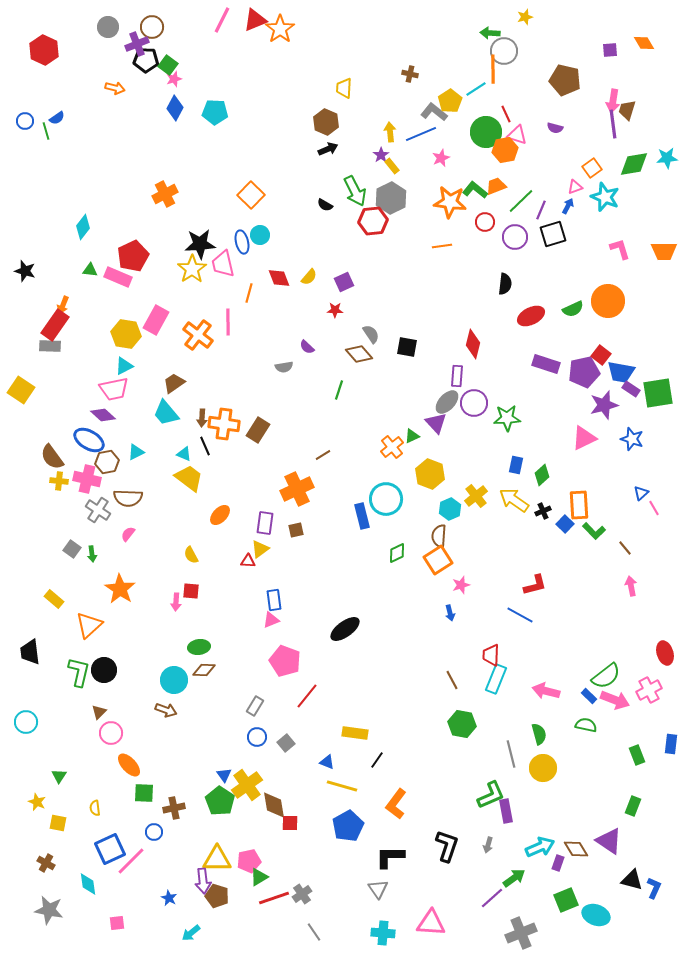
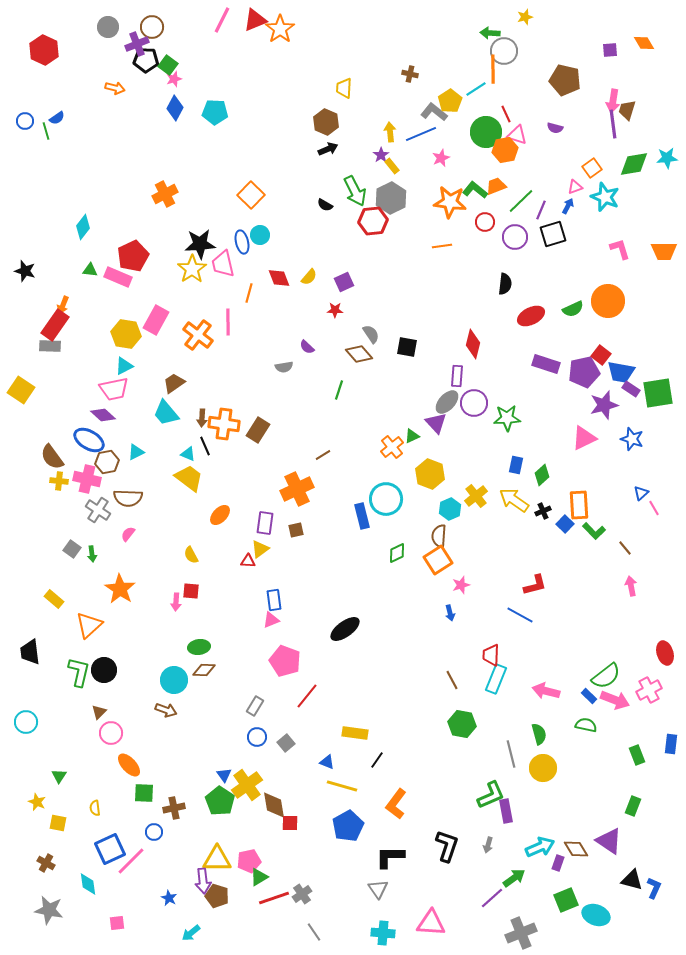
cyan triangle at (184, 454): moved 4 px right
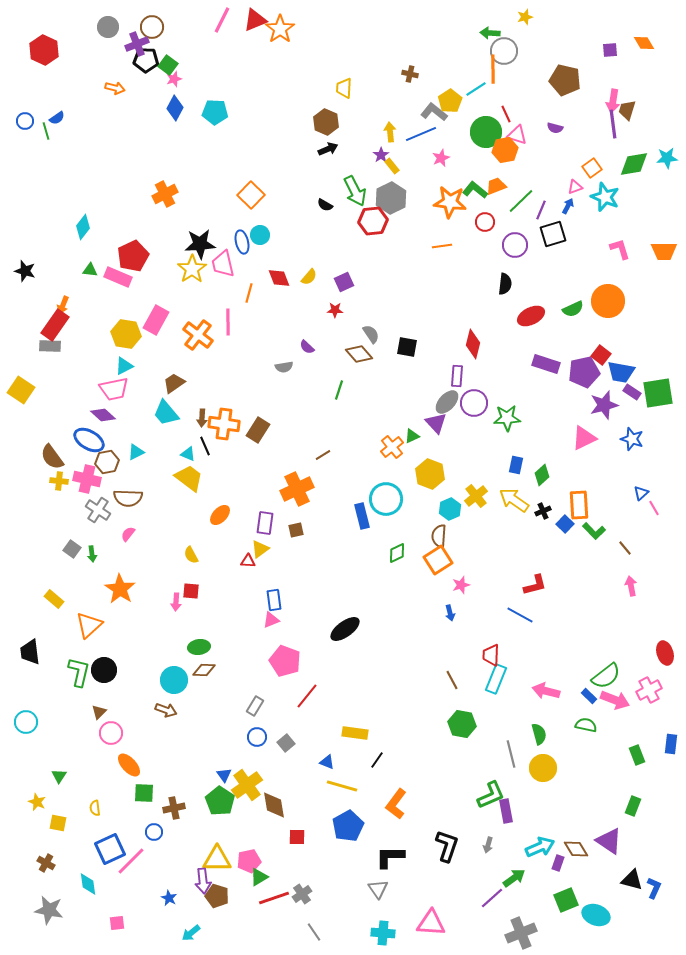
purple circle at (515, 237): moved 8 px down
purple rectangle at (631, 389): moved 1 px right, 3 px down
red square at (290, 823): moved 7 px right, 14 px down
